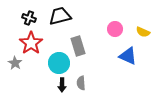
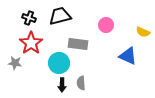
pink circle: moved 9 px left, 4 px up
gray rectangle: moved 2 px up; rotated 66 degrees counterclockwise
gray star: rotated 24 degrees counterclockwise
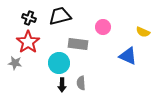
pink circle: moved 3 px left, 2 px down
red star: moved 3 px left, 1 px up
